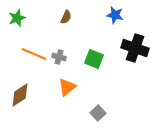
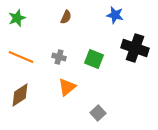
orange line: moved 13 px left, 3 px down
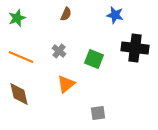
brown semicircle: moved 3 px up
black cross: rotated 12 degrees counterclockwise
gray cross: moved 6 px up; rotated 24 degrees clockwise
orange triangle: moved 1 px left, 3 px up
brown diamond: moved 1 px left, 1 px up; rotated 70 degrees counterclockwise
gray square: rotated 35 degrees clockwise
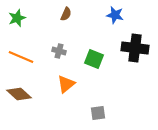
gray cross: rotated 24 degrees counterclockwise
brown diamond: rotated 35 degrees counterclockwise
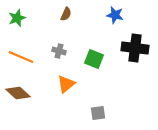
brown diamond: moved 1 px left, 1 px up
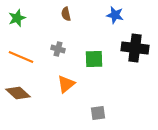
brown semicircle: rotated 144 degrees clockwise
gray cross: moved 1 px left, 2 px up
green square: rotated 24 degrees counterclockwise
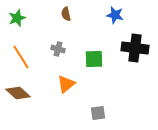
orange line: rotated 35 degrees clockwise
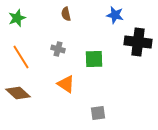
black cross: moved 3 px right, 6 px up
orange triangle: rotated 48 degrees counterclockwise
